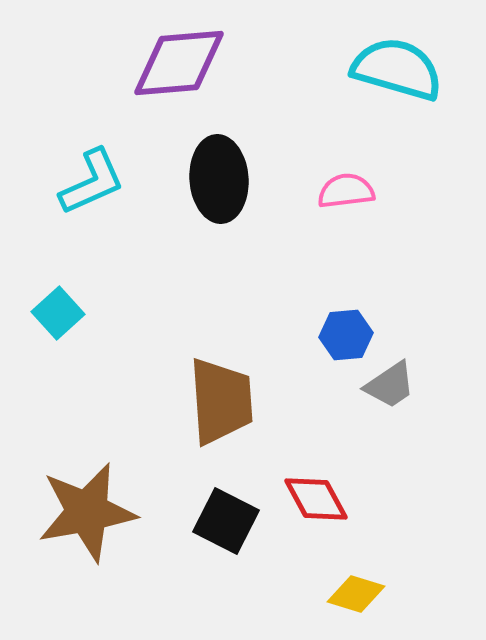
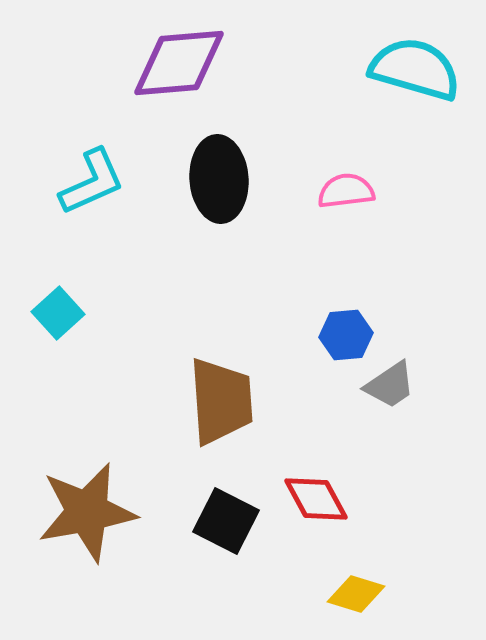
cyan semicircle: moved 18 px right
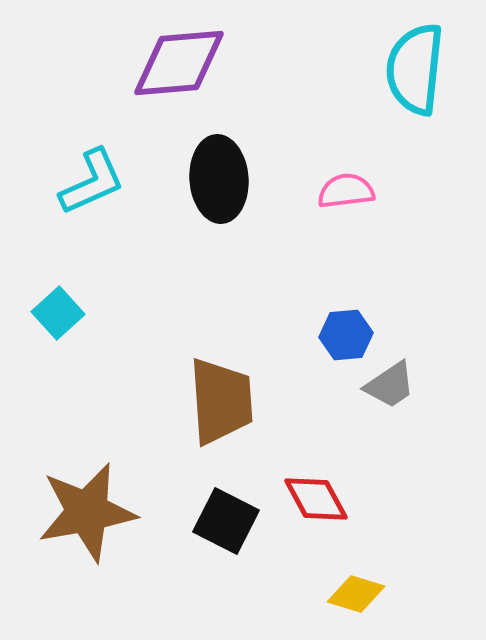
cyan semicircle: rotated 100 degrees counterclockwise
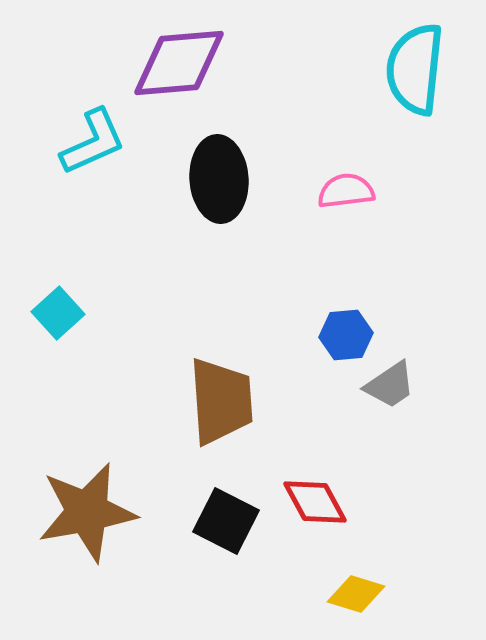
cyan L-shape: moved 1 px right, 40 px up
red diamond: moved 1 px left, 3 px down
